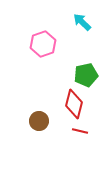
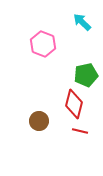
pink hexagon: rotated 20 degrees counterclockwise
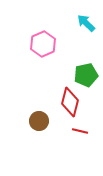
cyan arrow: moved 4 px right, 1 px down
pink hexagon: rotated 15 degrees clockwise
red diamond: moved 4 px left, 2 px up
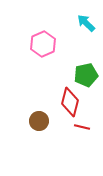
red line: moved 2 px right, 4 px up
